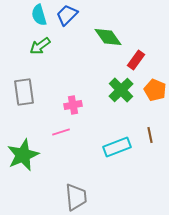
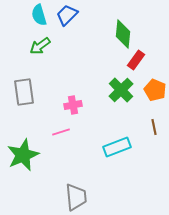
green diamond: moved 15 px right, 3 px up; rotated 40 degrees clockwise
brown line: moved 4 px right, 8 px up
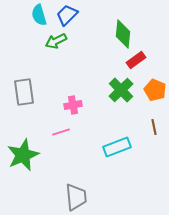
green arrow: moved 16 px right, 5 px up; rotated 10 degrees clockwise
red rectangle: rotated 18 degrees clockwise
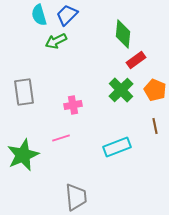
brown line: moved 1 px right, 1 px up
pink line: moved 6 px down
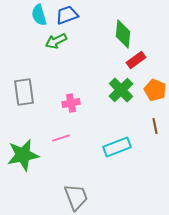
blue trapezoid: rotated 25 degrees clockwise
pink cross: moved 2 px left, 2 px up
green star: rotated 12 degrees clockwise
gray trapezoid: rotated 16 degrees counterclockwise
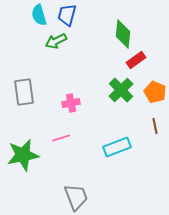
blue trapezoid: rotated 55 degrees counterclockwise
orange pentagon: moved 2 px down
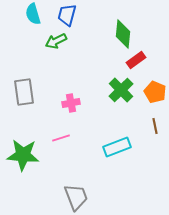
cyan semicircle: moved 6 px left, 1 px up
green star: rotated 16 degrees clockwise
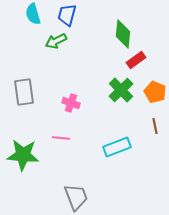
pink cross: rotated 30 degrees clockwise
pink line: rotated 24 degrees clockwise
